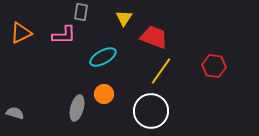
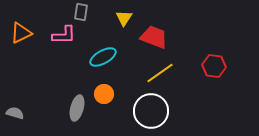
yellow line: moved 1 px left, 2 px down; rotated 20 degrees clockwise
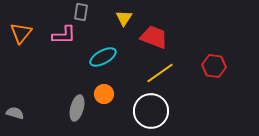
orange triangle: rotated 25 degrees counterclockwise
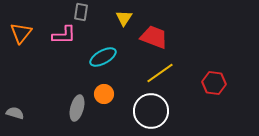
red hexagon: moved 17 px down
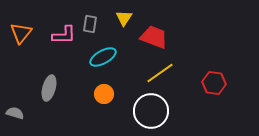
gray rectangle: moved 9 px right, 12 px down
gray ellipse: moved 28 px left, 20 px up
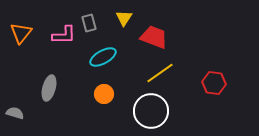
gray rectangle: moved 1 px left, 1 px up; rotated 24 degrees counterclockwise
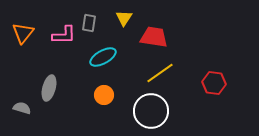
gray rectangle: rotated 24 degrees clockwise
orange triangle: moved 2 px right
red trapezoid: rotated 12 degrees counterclockwise
orange circle: moved 1 px down
gray semicircle: moved 7 px right, 5 px up
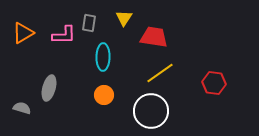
orange triangle: rotated 20 degrees clockwise
cyan ellipse: rotated 60 degrees counterclockwise
